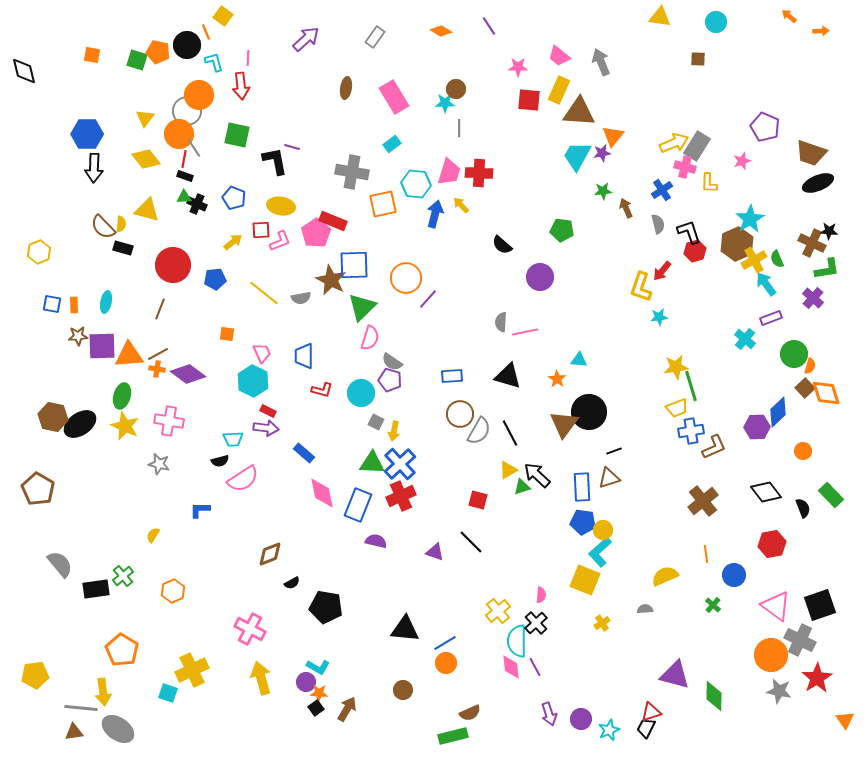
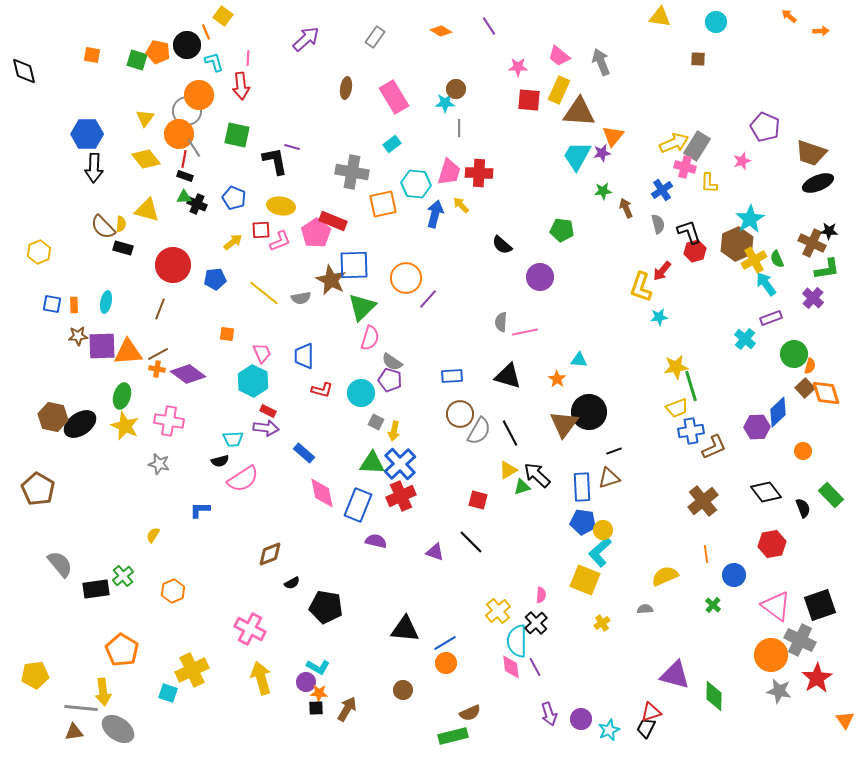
orange triangle at (129, 355): moved 1 px left, 3 px up
black square at (316, 708): rotated 35 degrees clockwise
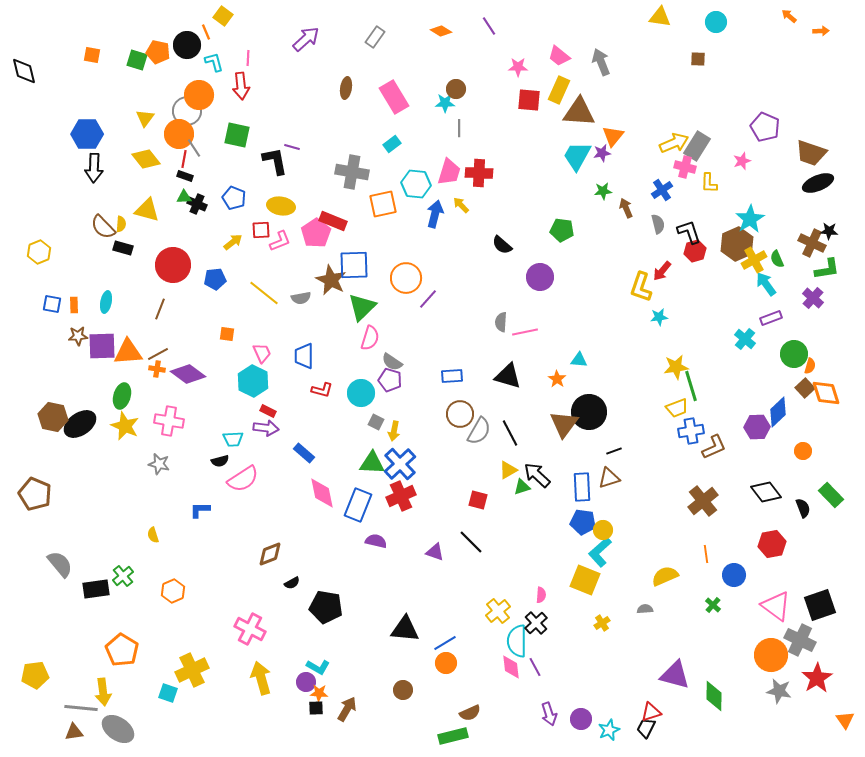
brown pentagon at (38, 489): moved 3 px left, 5 px down; rotated 8 degrees counterclockwise
yellow semicircle at (153, 535): rotated 49 degrees counterclockwise
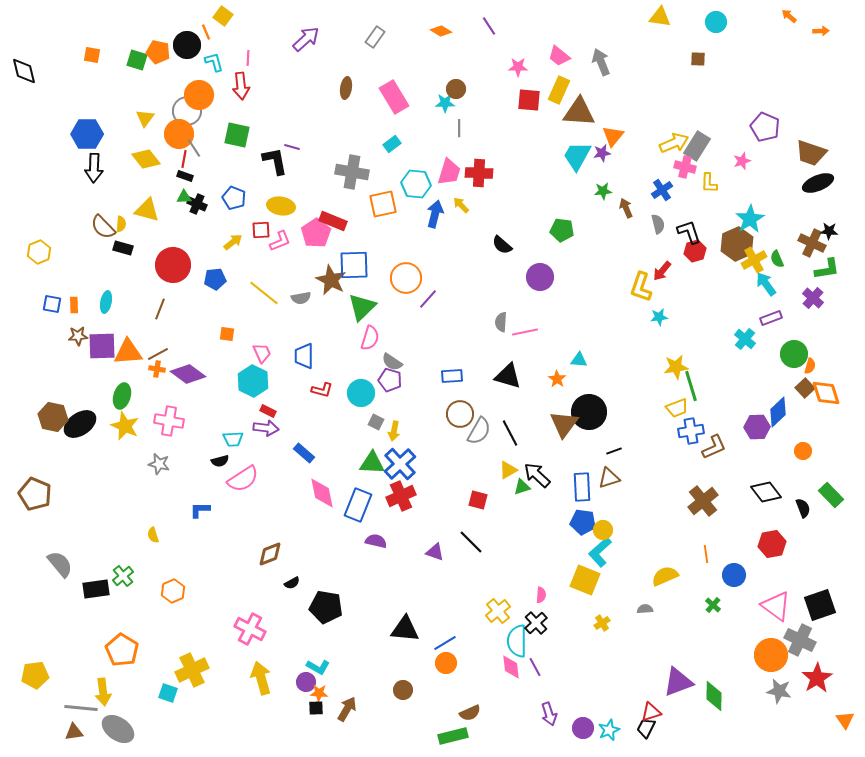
purple triangle at (675, 675): moved 3 px right, 7 px down; rotated 36 degrees counterclockwise
purple circle at (581, 719): moved 2 px right, 9 px down
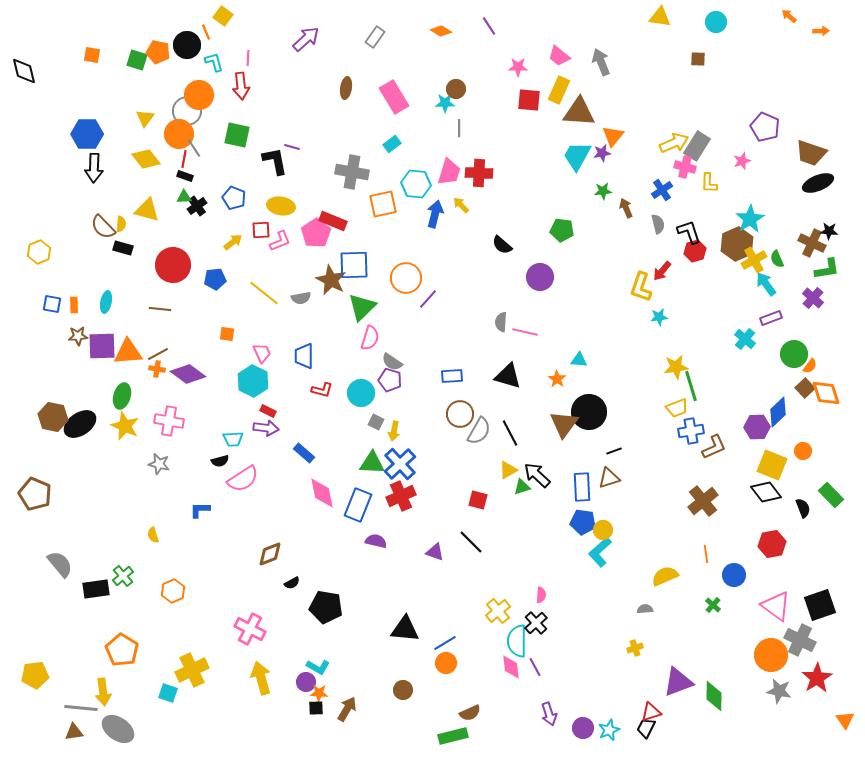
black cross at (197, 204): moved 2 px down; rotated 30 degrees clockwise
brown line at (160, 309): rotated 75 degrees clockwise
pink line at (525, 332): rotated 25 degrees clockwise
orange semicircle at (810, 366): rotated 21 degrees clockwise
yellow square at (585, 580): moved 187 px right, 115 px up
yellow cross at (602, 623): moved 33 px right, 25 px down; rotated 14 degrees clockwise
